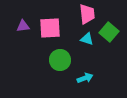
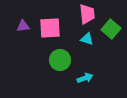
green square: moved 2 px right, 3 px up
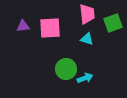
green square: moved 2 px right, 6 px up; rotated 30 degrees clockwise
green circle: moved 6 px right, 9 px down
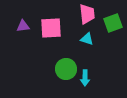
pink square: moved 1 px right
cyan arrow: rotated 112 degrees clockwise
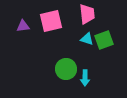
green square: moved 9 px left, 17 px down
pink square: moved 7 px up; rotated 10 degrees counterclockwise
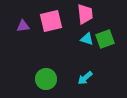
pink trapezoid: moved 2 px left
green square: moved 1 px right, 1 px up
green circle: moved 20 px left, 10 px down
cyan arrow: rotated 49 degrees clockwise
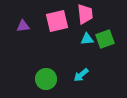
pink square: moved 6 px right
cyan triangle: rotated 24 degrees counterclockwise
cyan arrow: moved 4 px left, 3 px up
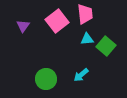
pink square: rotated 25 degrees counterclockwise
purple triangle: rotated 48 degrees counterclockwise
green square: moved 1 px right, 7 px down; rotated 30 degrees counterclockwise
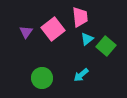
pink trapezoid: moved 5 px left, 3 px down
pink square: moved 4 px left, 8 px down
purple triangle: moved 3 px right, 6 px down
cyan triangle: rotated 32 degrees counterclockwise
green circle: moved 4 px left, 1 px up
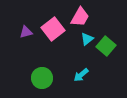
pink trapezoid: rotated 35 degrees clockwise
purple triangle: rotated 40 degrees clockwise
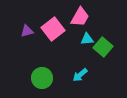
purple triangle: moved 1 px right, 1 px up
cyan triangle: rotated 32 degrees clockwise
green square: moved 3 px left, 1 px down
cyan arrow: moved 1 px left
